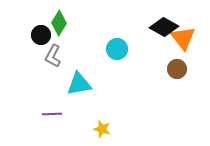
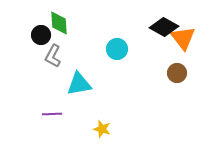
green diamond: rotated 35 degrees counterclockwise
brown circle: moved 4 px down
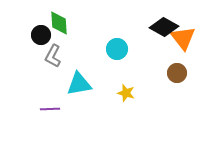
purple line: moved 2 px left, 5 px up
yellow star: moved 24 px right, 36 px up
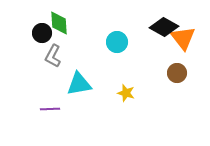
black circle: moved 1 px right, 2 px up
cyan circle: moved 7 px up
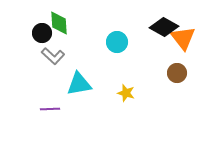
gray L-shape: rotated 75 degrees counterclockwise
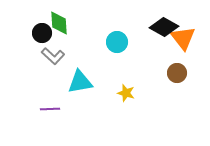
cyan triangle: moved 1 px right, 2 px up
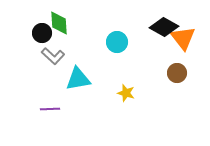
cyan triangle: moved 2 px left, 3 px up
